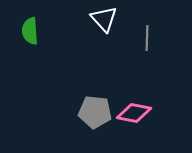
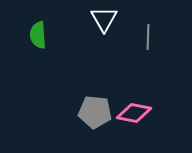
white triangle: rotated 12 degrees clockwise
green semicircle: moved 8 px right, 4 px down
gray line: moved 1 px right, 1 px up
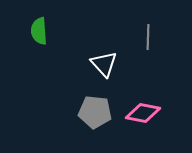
white triangle: moved 45 px down; rotated 12 degrees counterclockwise
green semicircle: moved 1 px right, 4 px up
pink diamond: moved 9 px right
